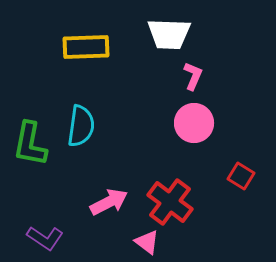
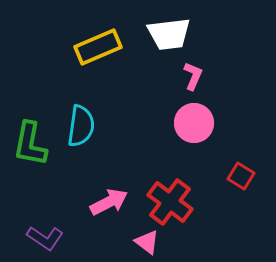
white trapezoid: rotated 9 degrees counterclockwise
yellow rectangle: moved 12 px right; rotated 21 degrees counterclockwise
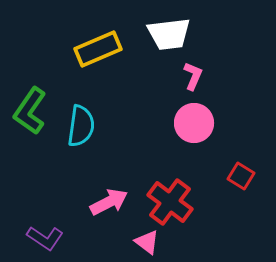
yellow rectangle: moved 2 px down
green L-shape: moved 33 px up; rotated 24 degrees clockwise
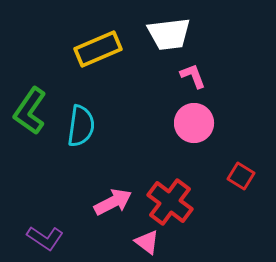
pink L-shape: rotated 44 degrees counterclockwise
pink arrow: moved 4 px right
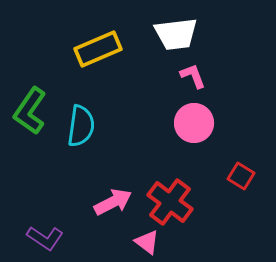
white trapezoid: moved 7 px right
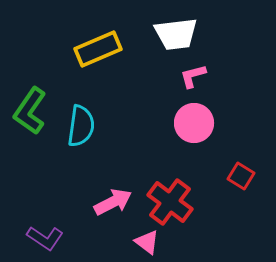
pink L-shape: rotated 84 degrees counterclockwise
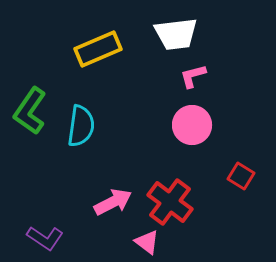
pink circle: moved 2 px left, 2 px down
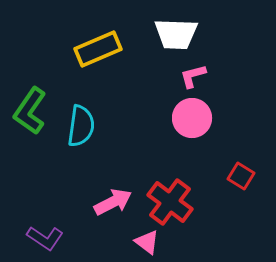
white trapezoid: rotated 9 degrees clockwise
pink circle: moved 7 px up
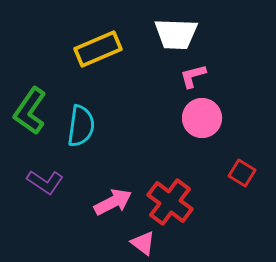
pink circle: moved 10 px right
red square: moved 1 px right, 3 px up
purple L-shape: moved 56 px up
pink triangle: moved 4 px left, 1 px down
